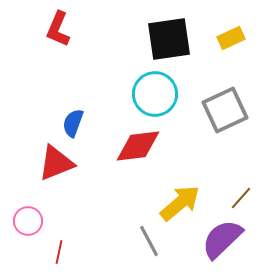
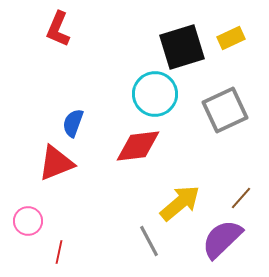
black square: moved 13 px right, 8 px down; rotated 9 degrees counterclockwise
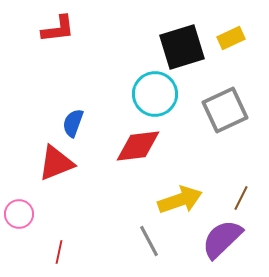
red L-shape: rotated 120 degrees counterclockwise
brown line: rotated 15 degrees counterclockwise
yellow arrow: moved 3 px up; rotated 21 degrees clockwise
pink circle: moved 9 px left, 7 px up
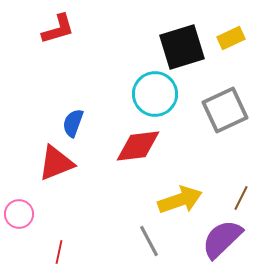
red L-shape: rotated 9 degrees counterclockwise
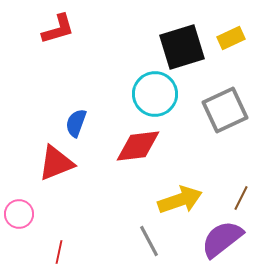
blue semicircle: moved 3 px right
purple semicircle: rotated 6 degrees clockwise
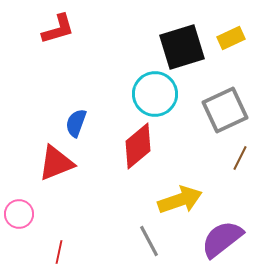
red diamond: rotated 33 degrees counterclockwise
brown line: moved 1 px left, 40 px up
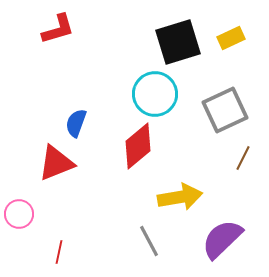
black square: moved 4 px left, 5 px up
brown line: moved 3 px right
yellow arrow: moved 3 px up; rotated 9 degrees clockwise
purple semicircle: rotated 6 degrees counterclockwise
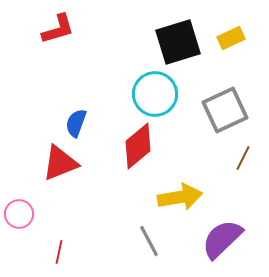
red triangle: moved 4 px right
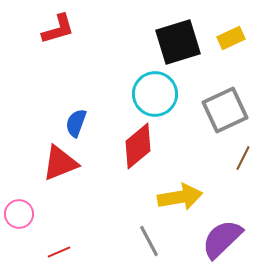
red line: rotated 55 degrees clockwise
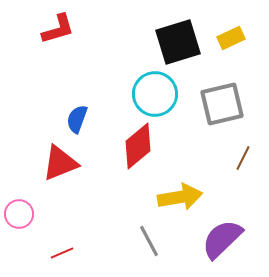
gray square: moved 3 px left, 6 px up; rotated 12 degrees clockwise
blue semicircle: moved 1 px right, 4 px up
red line: moved 3 px right, 1 px down
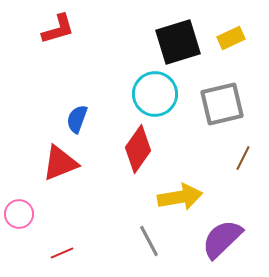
red diamond: moved 3 px down; rotated 15 degrees counterclockwise
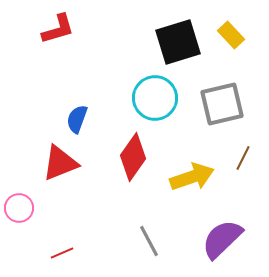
yellow rectangle: moved 3 px up; rotated 72 degrees clockwise
cyan circle: moved 4 px down
red diamond: moved 5 px left, 8 px down
yellow arrow: moved 12 px right, 20 px up; rotated 9 degrees counterclockwise
pink circle: moved 6 px up
